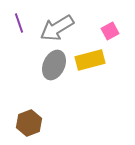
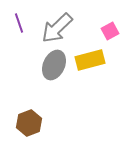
gray arrow: rotated 12 degrees counterclockwise
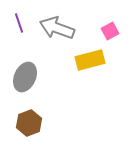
gray arrow: rotated 64 degrees clockwise
gray ellipse: moved 29 px left, 12 px down
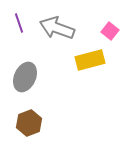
pink square: rotated 24 degrees counterclockwise
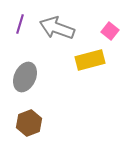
purple line: moved 1 px right, 1 px down; rotated 36 degrees clockwise
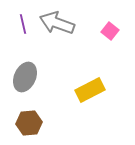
purple line: moved 3 px right; rotated 30 degrees counterclockwise
gray arrow: moved 5 px up
yellow rectangle: moved 30 px down; rotated 12 degrees counterclockwise
brown hexagon: rotated 15 degrees clockwise
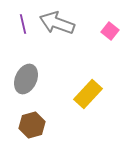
gray ellipse: moved 1 px right, 2 px down
yellow rectangle: moved 2 px left, 4 px down; rotated 20 degrees counterclockwise
brown hexagon: moved 3 px right, 2 px down; rotated 10 degrees counterclockwise
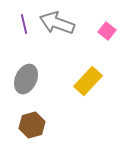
purple line: moved 1 px right
pink square: moved 3 px left
yellow rectangle: moved 13 px up
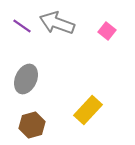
purple line: moved 2 px left, 2 px down; rotated 42 degrees counterclockwise
yellow rectangle: moved 29 px down
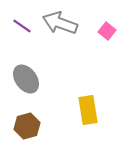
gray arrow: moved 3 px right
gray ellipse: rotated 60 degrees counterclockwise
yellow rectangle: rotated 52 degrees counterclockwise
brown hexagon: moved 5 px left, 1 px down
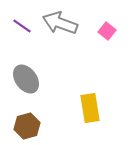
yellow rectangle: moved 2 px right, 2 px up
